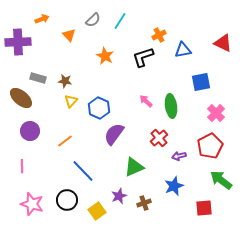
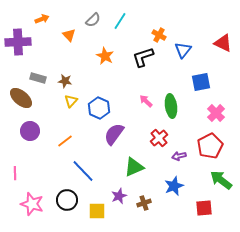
orange cross: rotated 32 degrees counterclockwise
blue triangle: rotated 42 degrees counterclockwise
pink line: moved 7 px left, 7 px down
yellow square: rotated 36 degrees clockwise
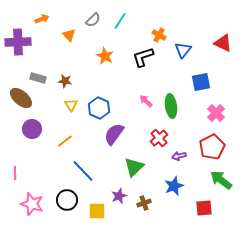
yellow triangle: moved 4 px down; rotated 16 degrees counterclockwise
purple circle: moved 2 px right, 2 px up
red pentagon: moved 2 px right, 1 px down
green triangle: rotated 20 degrees counterclockwise
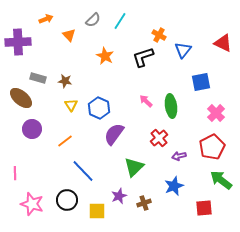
orange arrow: moved 4 px right
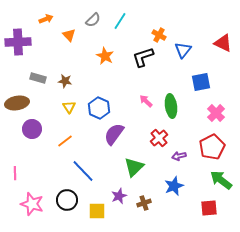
brown ellipse: moved 4 px left, 5 px down; rotated 50 degrees counterclockwise
yellow triangle: moved 2 px left, 2 px down
red square: moved 5 px right
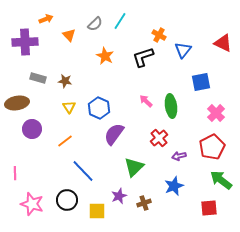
gray semicircle: moved 2 px right, 4 px down
purple cross: moved 7 px right
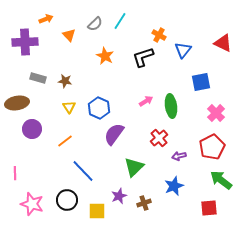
pink arrow: rotated 104 degrees clockwise
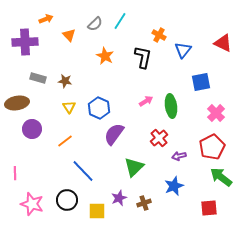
black L-shape: rotated 120 degrees clockwise
green arrow: moved 3 px up
purple star: moved 2 px down
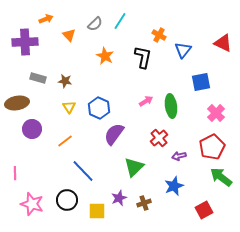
red square: moved 5 px left, 2 px down; rotated 24 degrees counterclockwise
